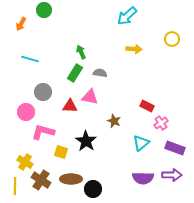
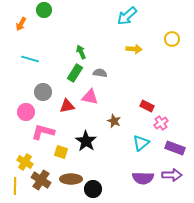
red triangle: moved 3 px left; rotated 14 degrees counterclockwise
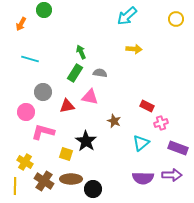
yellow circle: moved 4 px right, 20 px up
pink cross: rotated 16 degrees clockwise
purple rectangle: moved 3 px right
yellow square: moved 5 px right, 2 px down
brown cross: moved 3 px right, 1 px down
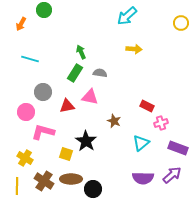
yellow circle: moved 5 px right, 4 px down
yellow cross: moved 4 px up
purple arrow: rotated 42 degrees counterclockwise
yellow line: moved 2 px right
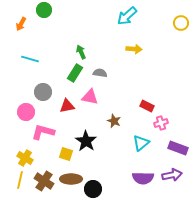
purple arrow: rotated 30 degrees clockwise
yellow line: moved 3 px right, 6 px up; rotated 12 degrees clockwise
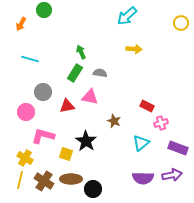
pink L-shape: moved 4 px down
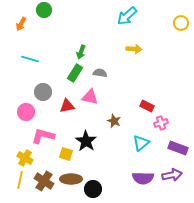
green arrow: rotated 136 degrees counterclockwise
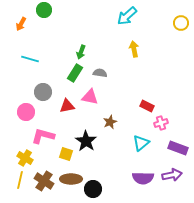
yellow arrow: rotated 105 degrees counterclockwise
brown star: moved 4 px left, 1 px down; rotated 24 degrees clockwise
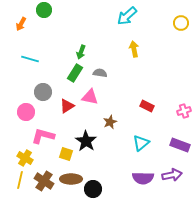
red triangle: rotated 21 degrees counterclockwise
pink cross: moved 23 px right, 12 px up
purple rectangle: moved 2 px right, 3 px up
